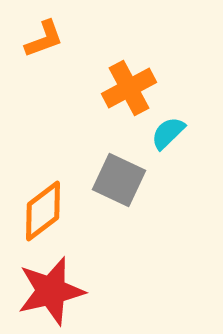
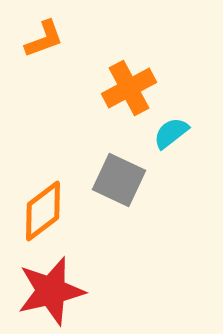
cyan semicircle: moved 3 px right; rotated 6 degrees clockwise
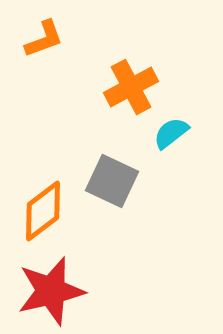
orange cross: moved 2 px right, 1 px up
gray square: moved 7 px left, 1 px down
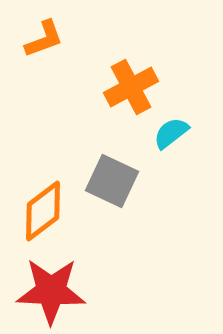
red star: rotated 16 degrees clockwise
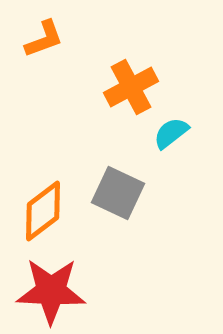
gray square: moved 6 px right, 12 px down
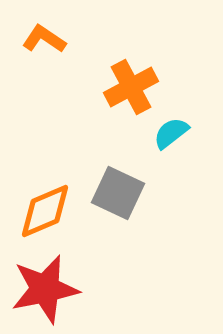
orange L-shape: rotated 126 degrees counterclockwise
orange diamond: moved 2 px right; rotated 14 degrees clockwise
red star: moved 6 px left, 2 px up; rotated 14 degrees counterclockwise
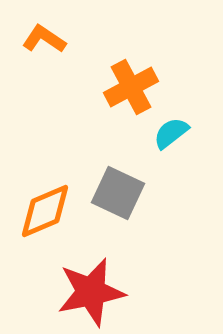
red star: moved 46 px right, 3 px down
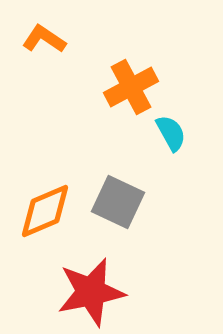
cyan semicircle: rotated 99 degrees clockwise
gray square: moved 9 px down
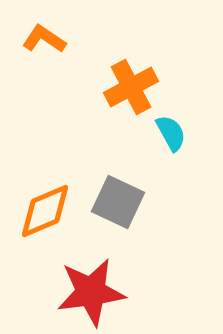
red star: rotated 4 degrees clockwise
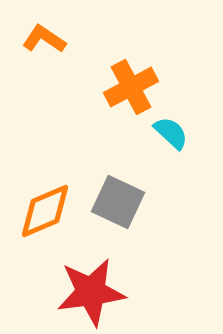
cyan semicircle: rotated 18 degrees counterclockwise
